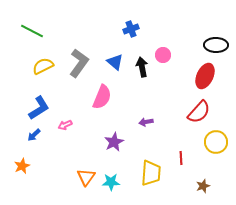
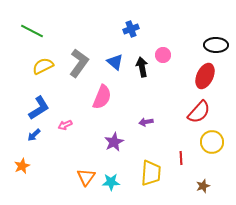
yellow circle: moved 4 px left
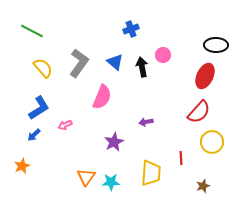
yellow semicircle: moved 2 px down; rotated 75 degrees clockwise
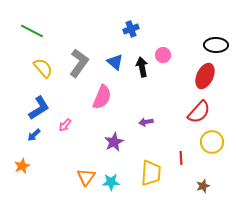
pink arrow: rotated 24 degrees counterclockwise
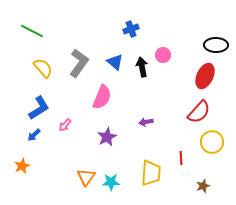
purple star: moved 7 px left, 5 px up
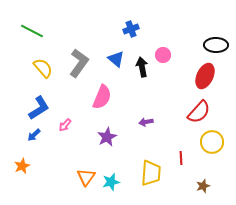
blue triangle: moved 1 px right, 3 px up
cyan star: rotated 12 degrees counterclockwise
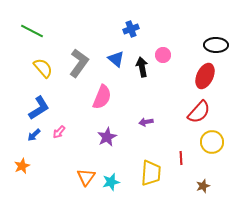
pink arrow: moved 6 px left, 7 px down
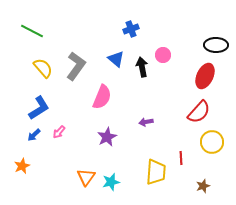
gray L-shape: moved 3 px left, 3 px down
yellow trapezoid: moved 5 px right, 1 px up
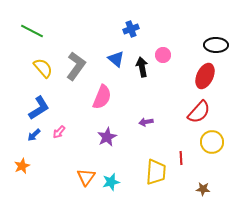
brown star: moved 3 px down; rotated 24 degrees clockwise
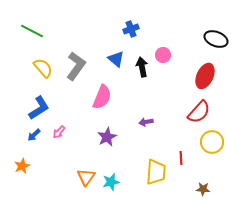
black ellipse: moved 6 px up; rotated 20 degrees clockwise
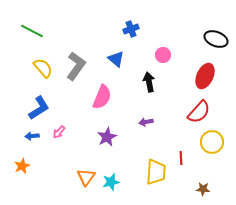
black arrow: moved 7 px right, 15 px down
blue arrow: moved 2 px left, 1 px down; rotated 40 degrees clockwise
